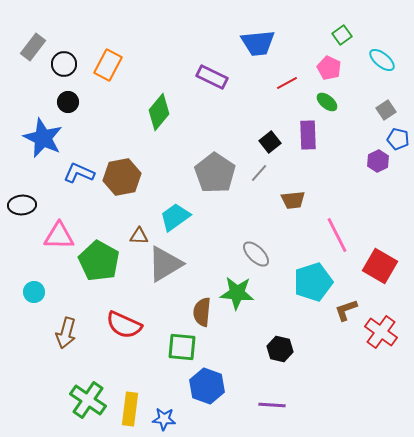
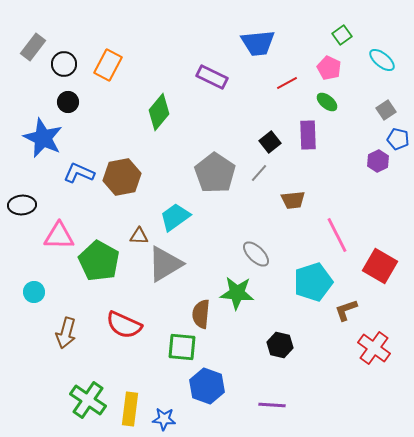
brown semicircle at (202, 312): moved 1 px left, 2 px down
red cross at (381, 332): moved 7 px left, 16 px down
black hexagon at (280, 349): moved 4 px up
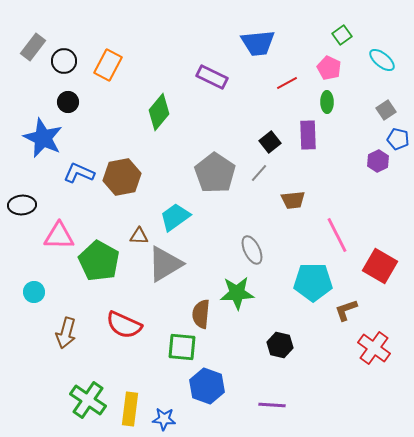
black circle at (64, 64): moved 3 px up
green ellipse at (327, 102): rotated 50 degrees clockwise
gray ellipse at (256, 254): moved 4 px left, 4 px up; rotated 20 degrees clockwise
cyan pentagon at (313, 282): rotated 18 degrees clockwise
green star at (237, 293): rotated 8 degrees counterclockwise
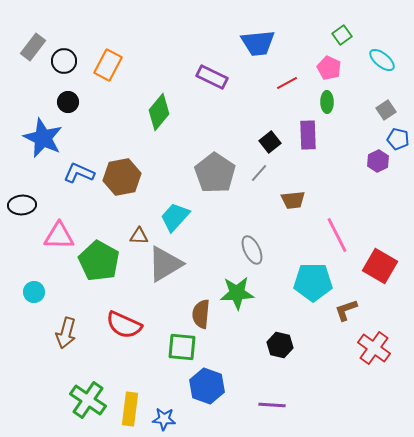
cyan trapezoid at (175, 217): rotated 12 degrees counterclockwise
